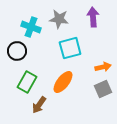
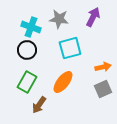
purple arrow: rotated 30 degrees clockwise
black circle: moved 10 px right, 1 px up
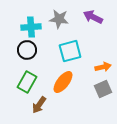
purple arrow: rotated 90 degrees counterclockwise
cyan cross: rotated 24 degrees counterclockwise
cyan square: moved 3 px down
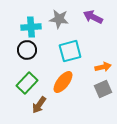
green rectangle: moved 1 px down; rotated 15 degrees clockwise
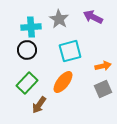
gray star: rotated 24 degrees clockwise
orange arrow: moved 1 px up
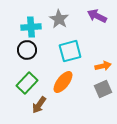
purple arrow: moved 4 px right, 1 px up
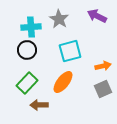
brown arrow: rotated 54 degrees clockwise
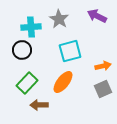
black circle: moved 5 px left
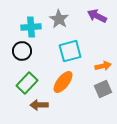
black circle: moved 1 px down
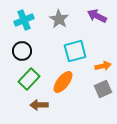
cyan cross: moved 7 px left, 7 px up; rotated 18 degrees counterclockwise
cyan square: moved 5 px right
green rectangle: moved 2 px right, 4 px up
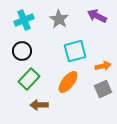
orange ellipse: moved 5 px right
